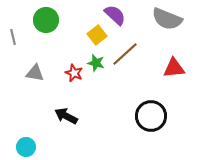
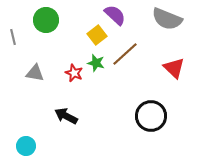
red triangle: rotated 50 degrees clockwise
cyan circle: moved 1 px up
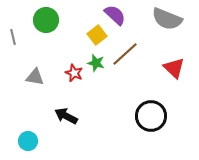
gray triangle: moved 4 px down
cyan circle: moved 2 px right, 5 px up
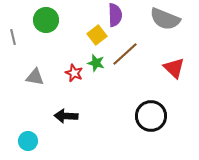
purple semicircle: rotated 45 degrees clockwise
gray semicircle: moved 2 px left
black arrow: rotated 25 degrees counterclockwise
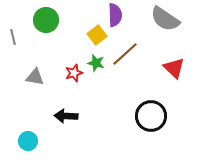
gray semicircle: rotated 12 degrees clockwise
red star: rotated 30 degrees clockwise
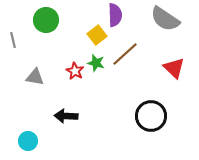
gray line: moved 3 px down
red star: moved 1 px right, 2 px up; rotated 24 degrees counterclockwise
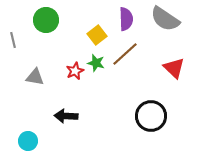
purple semicircle: moved 11 px right, 4 px down
red star: rotated 18 degrees clockwise
